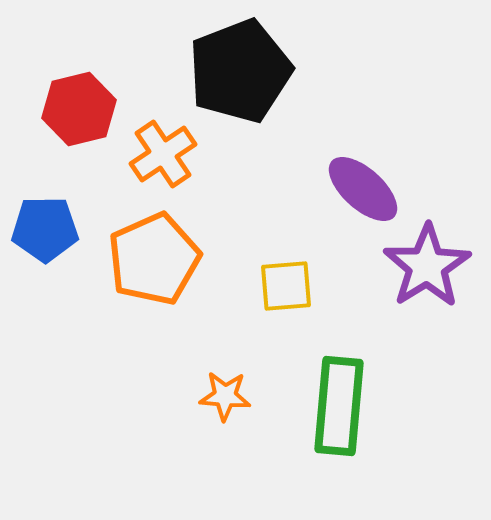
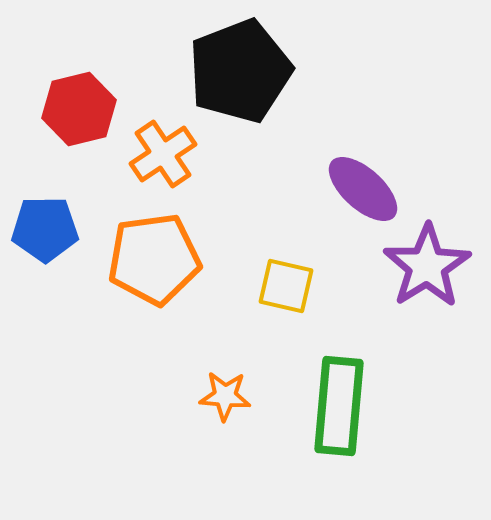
orange pentagon: rotated 16 degrees clockwise
yellow square: rotated 18 degrees clockwise
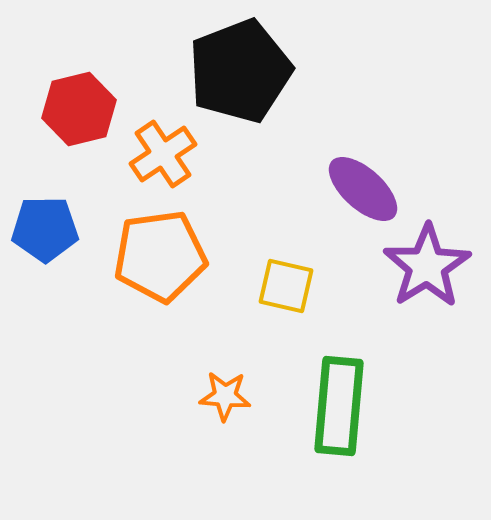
orange pentagon: moved 6 px right, 3 px up
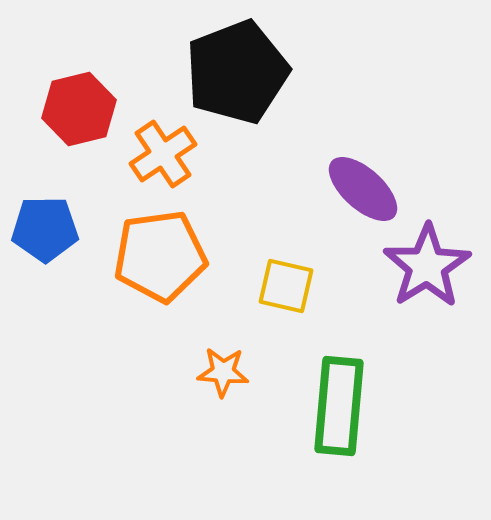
black pentagon: moved 3 px left, 1 px down
orange star: moved 2 px left, 24 px up
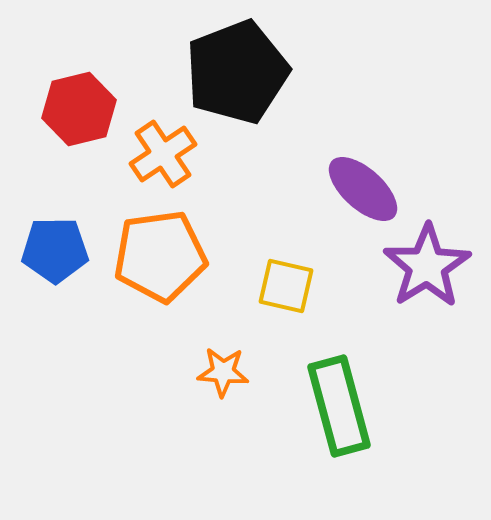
blue pentagon: moved 10 px right, 21 px down
green rectangle: rotated 20 degrees counterclockwise
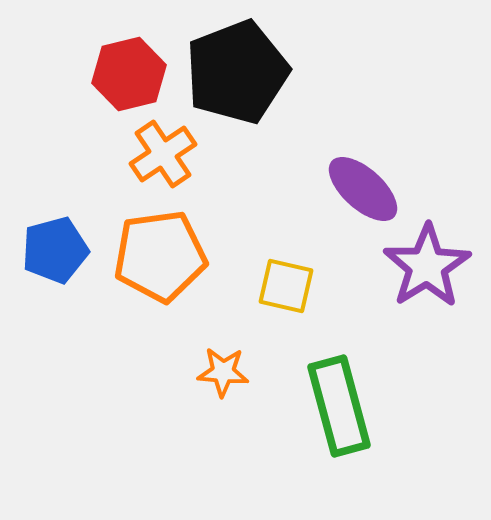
red hexagon: moved 50 px right, 35 px up
blue pentagon: rotated 14 degrees counterclockwise
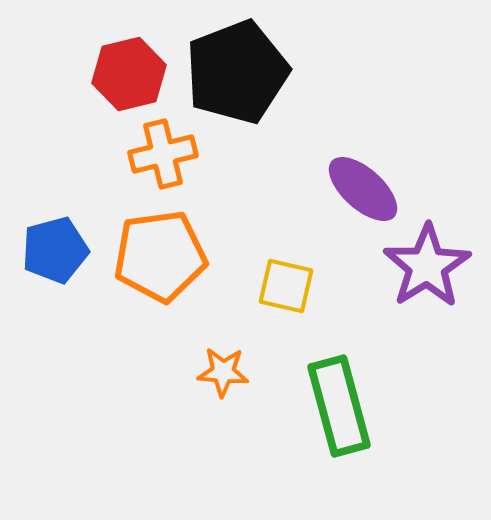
orange cross: rotated 20 degrees clockwise
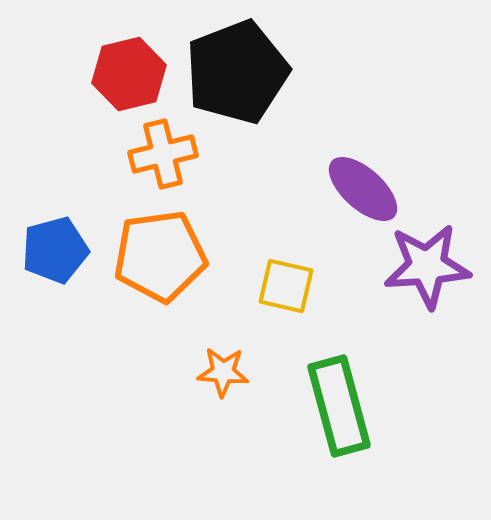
purple star: rotated 28 degrees clockwise
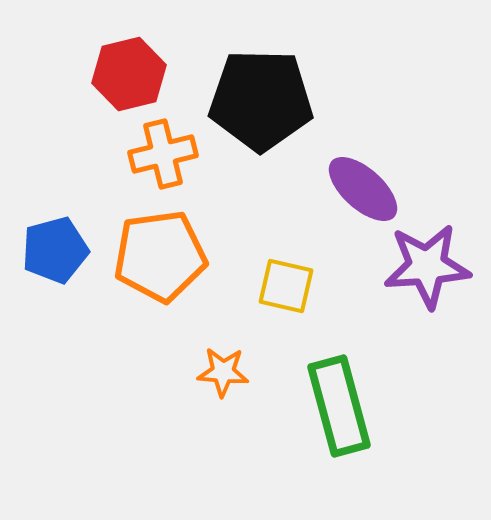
black pentagon: moved 24 px right, 28 px down; rotated 22 degrees clockwise
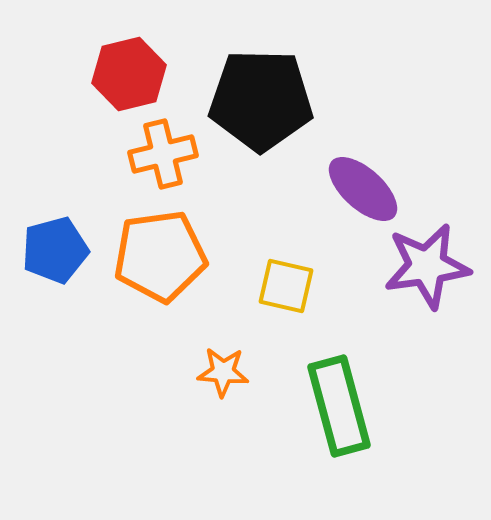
purple star: rotated 4 degrees counterclockwise
